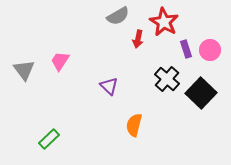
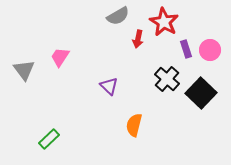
pink trapezoid: moved 4 px up
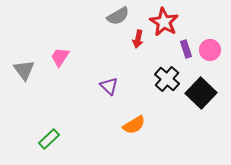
orange semicircle: rotated 135 degrees counterclockwise
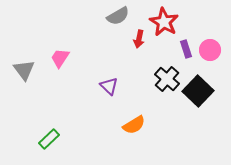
red arrow: moved 1 px right
pink trapezoid: moved 1 px down
black square: moved 3 px left, 2 px up
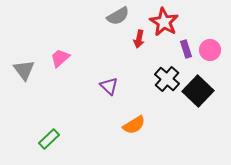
pink trapezoid: rotated 15 degrees clockwise
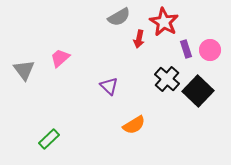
gray semicircle: moved 1 px right, 1 px down
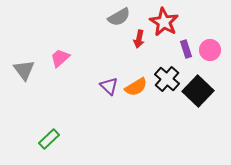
orange semicircle: moved 2 px right, 38 px up
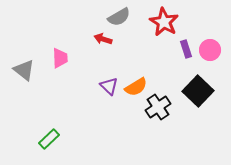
red arrow: moved 36 px left; rotated 96 degrees clockwise
pink trapezoid: rotated 130 degrees clockwise
gray triangle: rotated 15 degrees counterclockwise
black cross: moved 9 px left, 28 px down; rotated 15 degrees clockwise
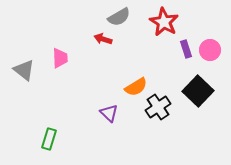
purple triangle: moved 27 px down
green rectangle: rotated 30 degrees counterclockwise
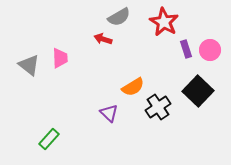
gray triangle: moved 5 px right, 5 px up
orange semicircle: moved 3 px left
green rectangle: rotated 25 degrees clockwise
